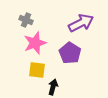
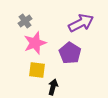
gray cross: moved 1 px left, 1 px down; rotated 32 degrees clockwise
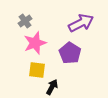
black arrow: moved 1 px left; rotated 14 degrees clockwise
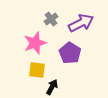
gray cross: moved 26 px right, 2 px up
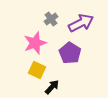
yellow square: rotated 18 degrees clockwise
black arrow: rotated 14 degrees clockwise
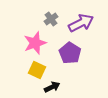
black arrow: rotated 21 degrees clockwise
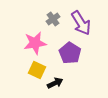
gray cross: moved 2 px right
purple arrow: rotated 85 degrees clockwise
pink star: rotated 10 degrees clockwise
black arrow: moved 3 px right, 4 px up
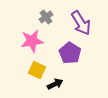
gray cross: moved 7 px left, 2 px up
pink star: moved 3 px left, 2 px up
black arrow: moved 1 px down
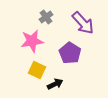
purple arrow: moved 2 px right; rotated 10 degrees counterclockwise
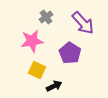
black arrow: moved 1 px left, 2 px down
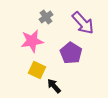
purple pentagon: moved 1 px right
black arrow: rotated 105 degrees counterclockwise
